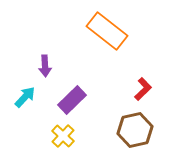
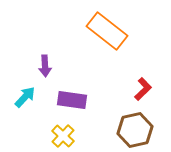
purple rectangle: rotated 52 degrees clockwise
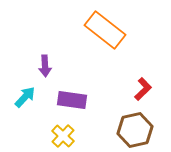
orange rectangle: moved 2 px left, 1 px up
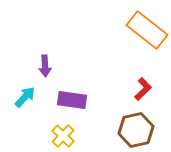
orange rectangle: moved 42 px right
brown hexagon: moved 1 px right
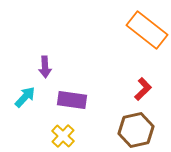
purple arrow: moved 1 px down
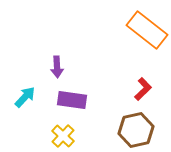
purple arrow: moved 12 px right
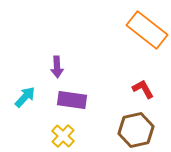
red L-shape: rotated 75 degrees counterclockwise
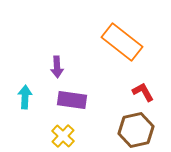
orange rectangle: moved 25 px left, 12 px down
red L-shape: moved 3 px down
cyan arrow: rotated 40 degrees counterclockwise
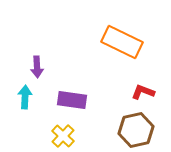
orange rectangle: rotated 12 degrees counterclockwise
purple arrow: moved 20 px left
red L-shape: rotated 40 degrees counterclockwise
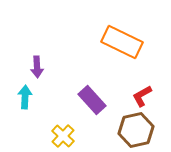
red L-shape: moved 1 px left, 4 px down; rotated 50 degrees counterclockwise
purple rectangle: moved 20 px right; rotated 40 degrees clockwise
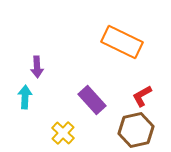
yellow cross: moved 3 px up
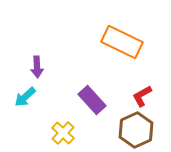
cyan arrow: rotated 135 degrees counterclockwise
brown hexagon: rotated 12 degrees counterclockwise
